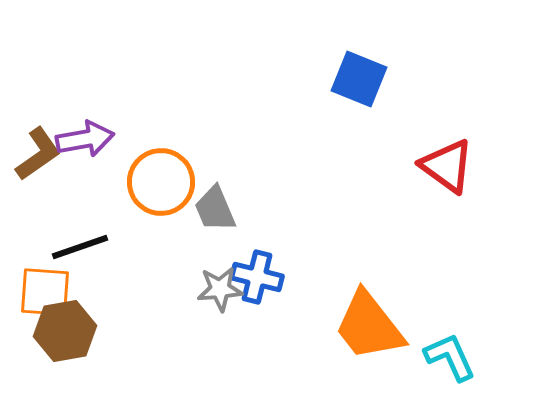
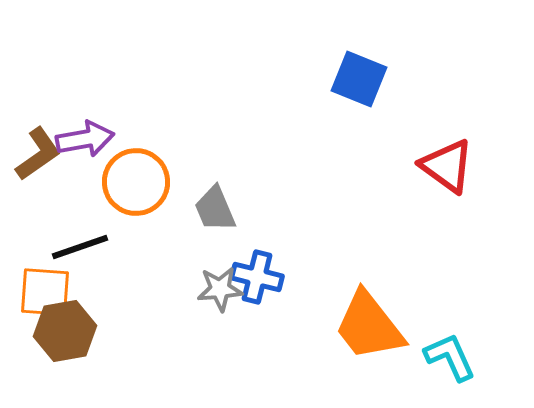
orange circle: moved 25 px left
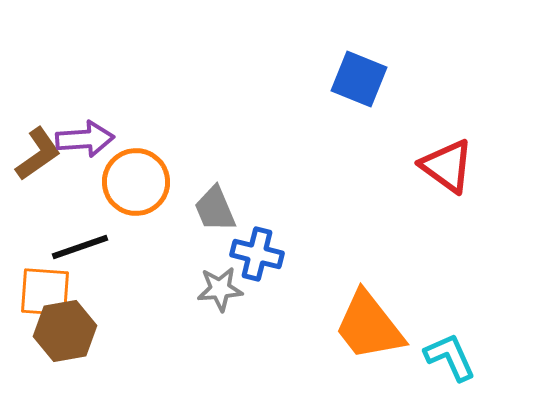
purple arrow: rotated 6 degrees clockwise
blue cross: moved 23 px up
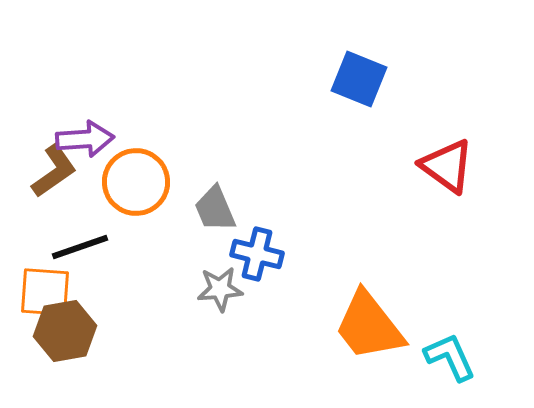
brown L-shape: moved 16 px right, 17 px down
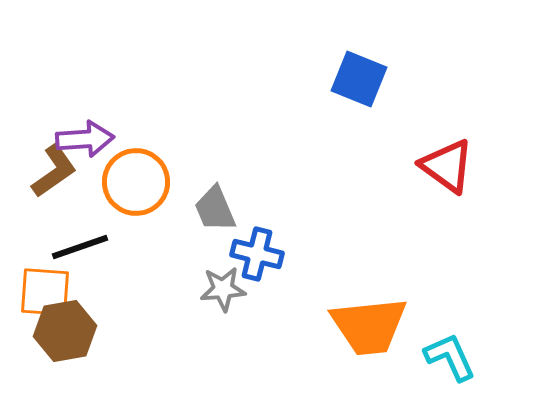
gray star: moved 3 px right
orange trapezoid: rotated 58 degrees counterclockwise
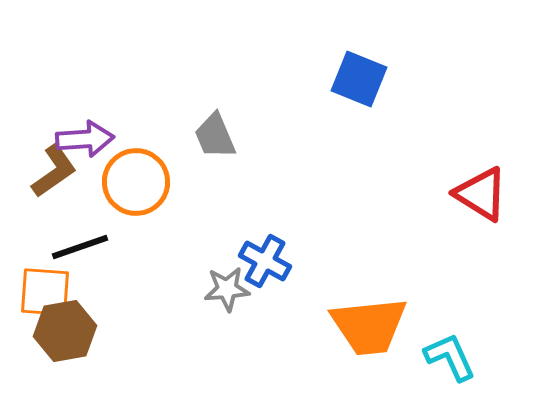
red triangle: moved 34 px right, 28 px down; rotated 4 degrees counterclockwise
gray trapezoid: moved 73 px up
blue cross: moved 8 px right, 7 px down; rotated 15 degrees clockwise
gray star: moved 4 px right
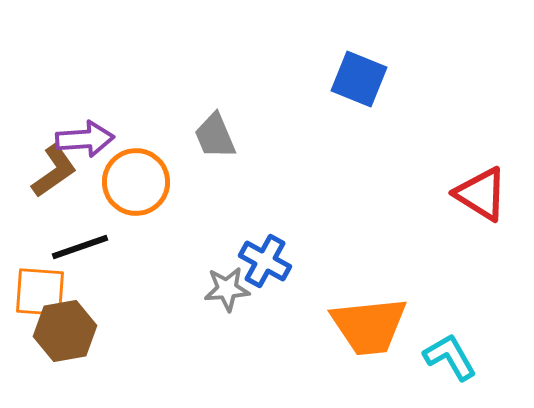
orange square: moved 5 px left
cyan L-shape: rotated 6 degrees counterclockwise
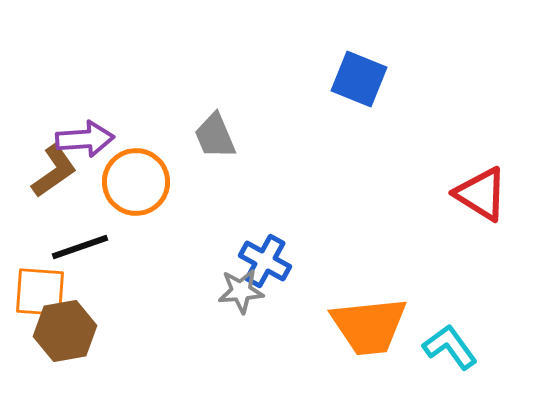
gray star: moved 14 px right, 2 px down
cyan L-shape: moved 10 px up; rotated 6 degrees counterclockwise
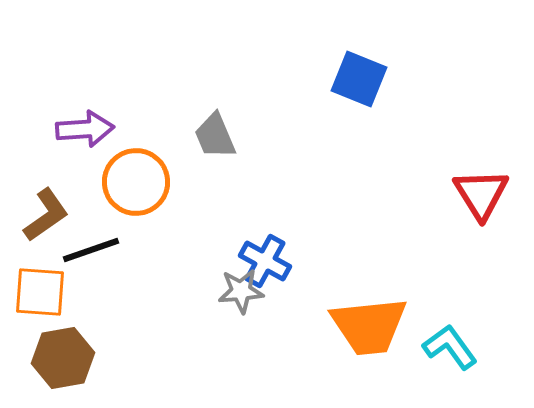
purple arrow: moved 10 px up
brown L-shape: moved 8 px left, 44 px down
red triangle: rotated 26 degrees clockwise
black line: moved 11 px right, 3 px down
brown hexagon: moved 2 px left, 27 px down
